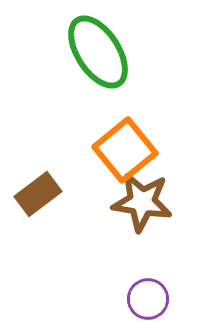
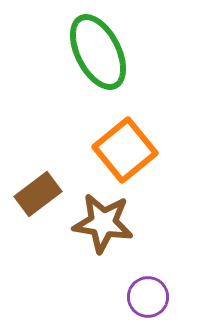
green ellipse: rotated 6 degrees clockwise
brown star: moved 39 px left, 21 px down
purple circle: moved 2 px up
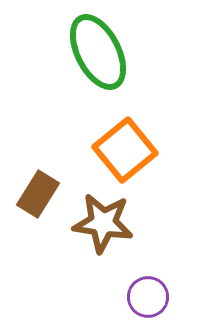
brown rectangle: rotated 21 degrees counterclockwise
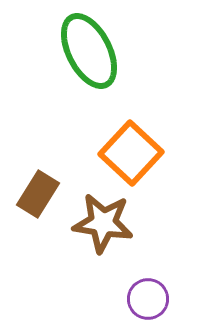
green ellipse: moved 9 px left, 1 px up
orange square: moved 6 px right, 3 px down; rotated 8 degrees counterclockwise
purple circle: moved 2 px down
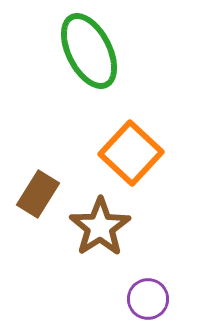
brown star: moved 3 px left, 4 px down; rotated 30 degrees clockwise
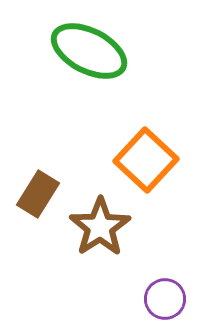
green ellipse: rotated 36 degrees counterclockwise
orange square: moved 15 px right, 7 px down
purple circle: moved 17 px right
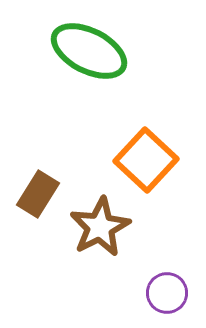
brown star: rotated 6 degrees clockwise
purple circle: moved 2 px right, 6 px up
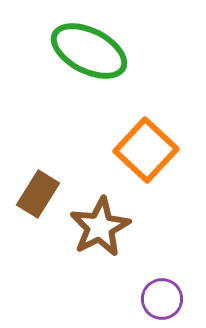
orange square: moved 10 px up
purple circle: moved 5 px left, 6 px down
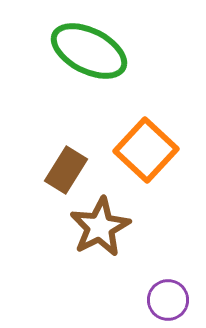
brown rectangle: moved 28 px right, 24 px up
purple circle: moved 6 px right, 1 px down
